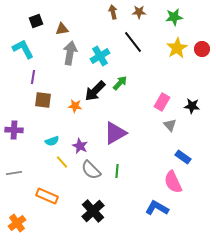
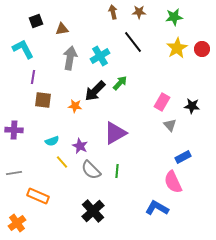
gray arrow: moved 5 px down
blue rectangle: rotated 63 degrees counterclockwise
orange rectangle: moved 9 px left
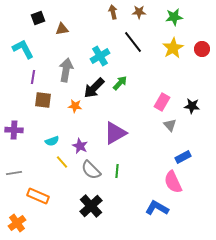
black square: moved 2 px right, 3 px up
yellow star: moved 4 px left
gray arrow: moved 4 px left, 12 px down
black arrow: moved 1 px left, 3 px up
black cross: moved 2 px left, 5 px up
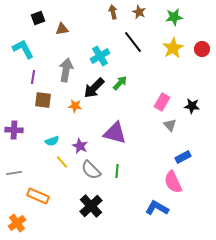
brown star: rotated 24 degrees clockwise
purple triangle: rotated 45 degrees clockwise
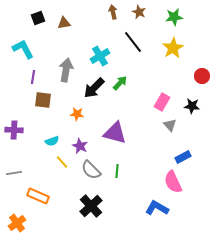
brown triangle: moved 2 px right, 6 px up
red circle: moved 27 px down
orange star: moved 2 px right, 8 px down
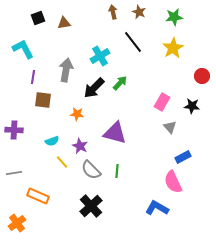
gray triangle: moved 2 px down
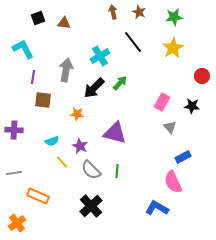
brown triangle: rotated 16 degrees clockwise
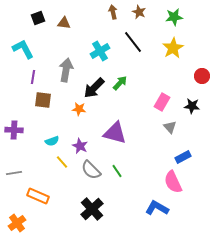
cyan cross: moved 5 px up
orange star: moved 2 px right, 5 px up
green line: rotated 40 degrees counterclockwise
black cross: moved 1 px right, 3 px down
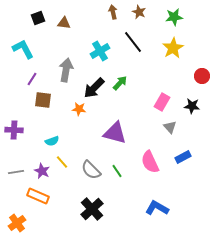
purple line: moved 1 px left, 2 px down; rotated 24 degrees clockwise
purple star: moved 38 px left, 25 px down
gray line: moved 2 px right, 1 px up
pink semicircle: moved 23 px left, 20 px up
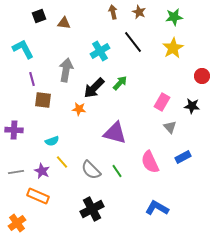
black square: moved 1 px right, 2 px up
purple line: rotated 48 degrees counterclockwise
black cross: rotated 15 degrees clockwise
